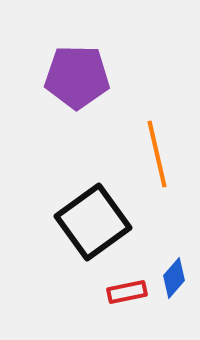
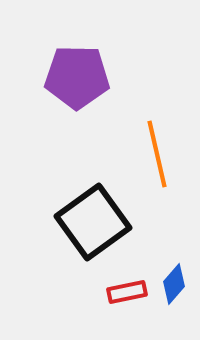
blue diamond: moved 6 px down
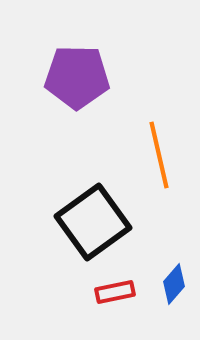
orange line: moved 2 px right, 1 px down
red rectangle: moved 12 px left
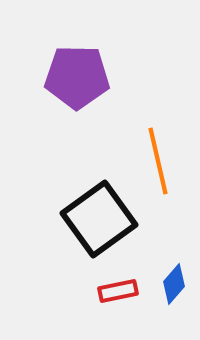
orange line: moved 1 px left, 6 px down
black square: moved 6 px right, 3 px up
red rectangle: moved 3 px right, 1 px up
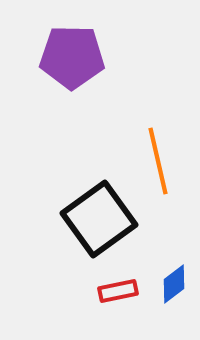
purple pentagon: moved 5 px left, 20 px up
blue diamond: rotated 12 degrees clockwise
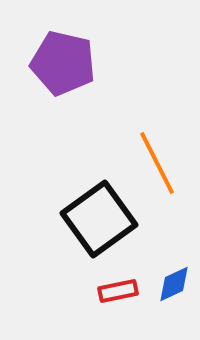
purple pentagon: moved 9 px left, 6 px down; rotated 12 degrees clockwise
orange line: moved 1 px left, 2 px down; rotated 14 degrees counterclockwise
blue diamond: rotated 12 degrees clockwise
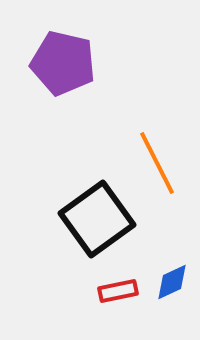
black square: moved 2 px left
blue diamond: moved 2 px left, 2 px up
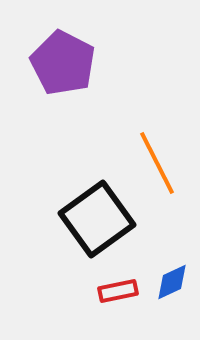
purple pentagon: rotated 14 degrees clockwise
